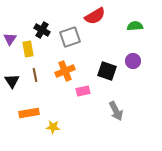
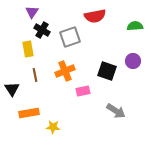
red semicircle: rotated 20 degrees clockwise
purple triangle: moved 22 px right, 27 px up
black triangle: moved 8 px down
gray arrow: rotated 30 degrees counterclockwise
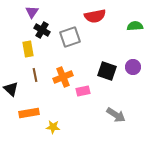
purple circle: moved 6 px down
orange cross: moved 2 px left, 6 px down
black triangle: moved 1 px left; rotated 14 degrees counterclockwise
gray arrow: moved 4 px down
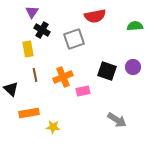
gray square: moved 4 px right, 2 px down
gray arrow: moved 1 px right, 5 px down
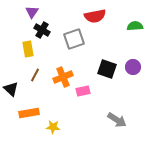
black square: moved 2 px up
brown line: rotated 40 degrees clockwise
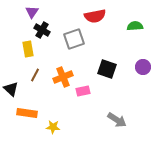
purple circle: moved 10 px right
orange rectangle: moved 2 px left; rotated 18 degrees clockwise
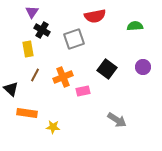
black square: rotated 18 degrees clockwise
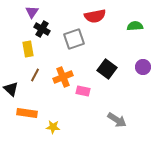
black cross: moved 1 px up
pink rectangle: rotated 24 degrees clockwise
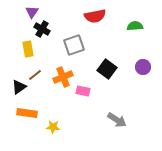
gray square: moved 6 px down
brown line: rotated 24 degrees clockwise
black triangle: moved 8 px right, 2 px up; rotated 42 degrees clockwise
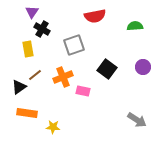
gray arrow: moved 20 px right
